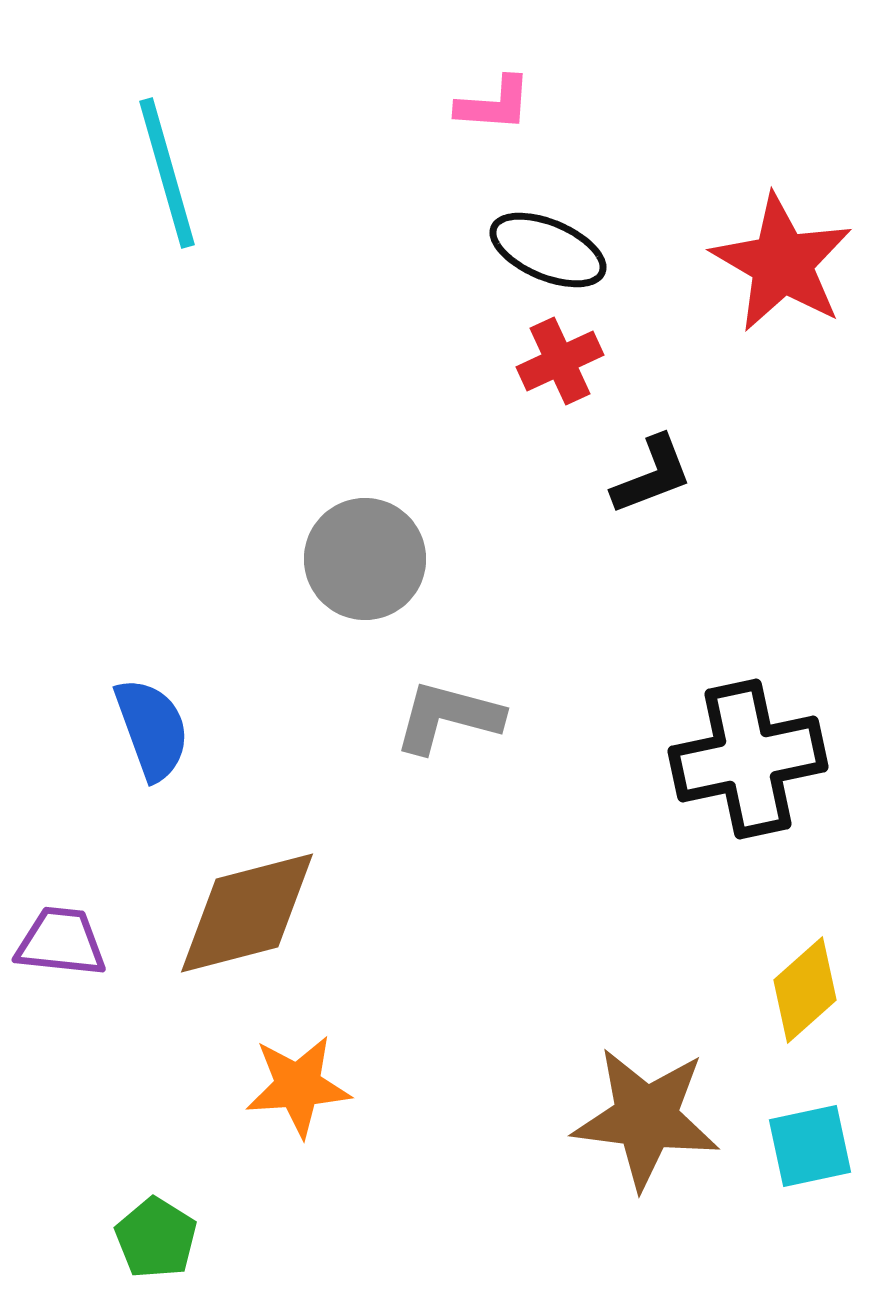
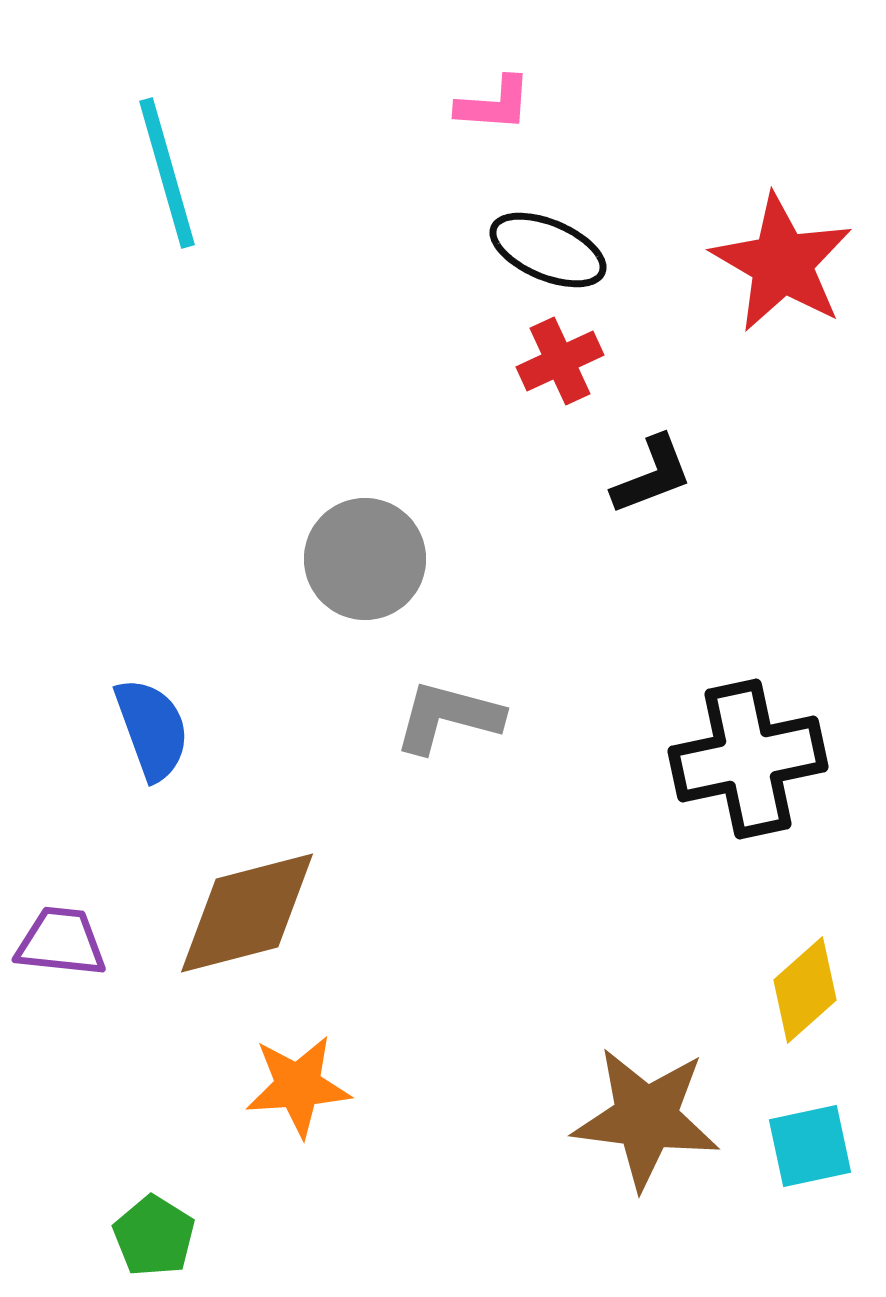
green pentagon: moved 2 px left, 2 px up
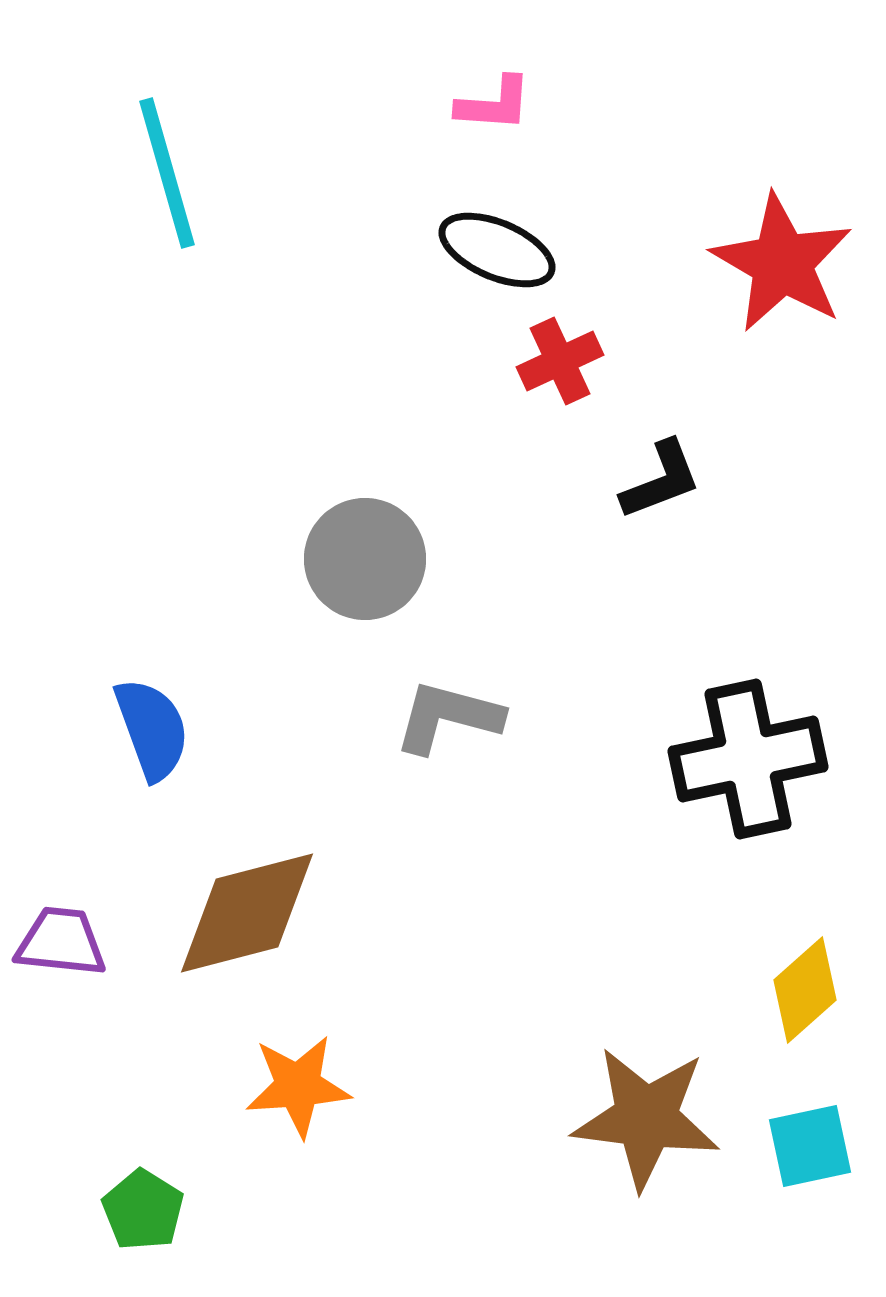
black ellipse: moved 51 px left
black L-shape: moved 9 px right, 5 px down
green pentagon: moved 11 px left, 26 px up
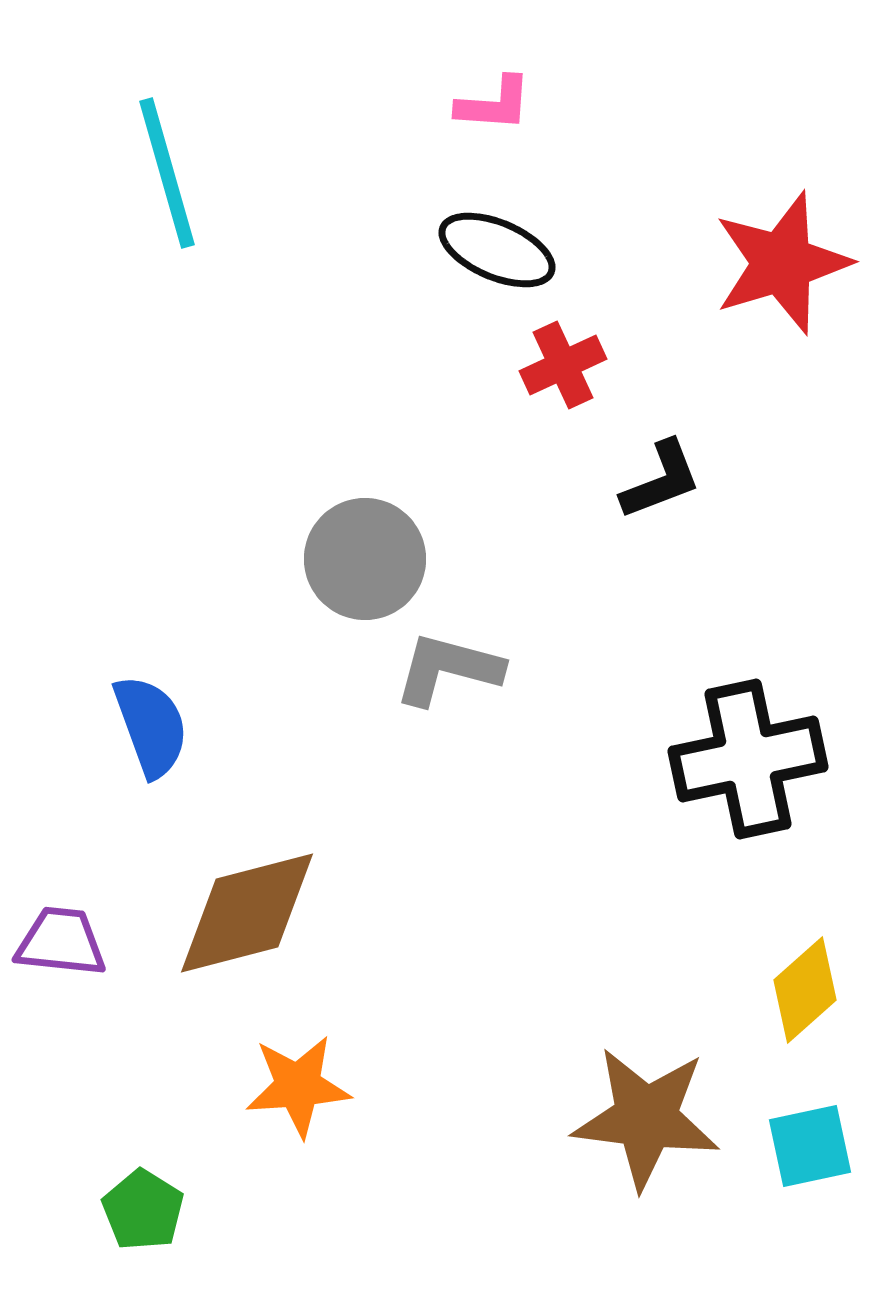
red star: rotated 25 degrees clockwise
red cross: moved 3 px right, 4 px down
gray L-shape: moved 48 px up
blue semicircle: moved 1 px left, 3 px up
